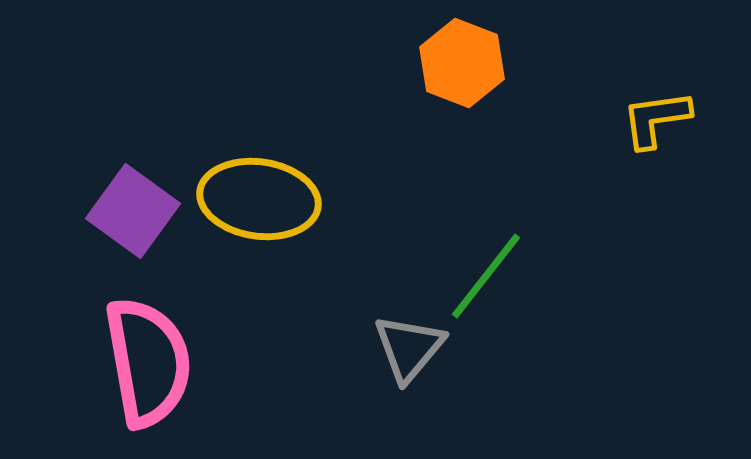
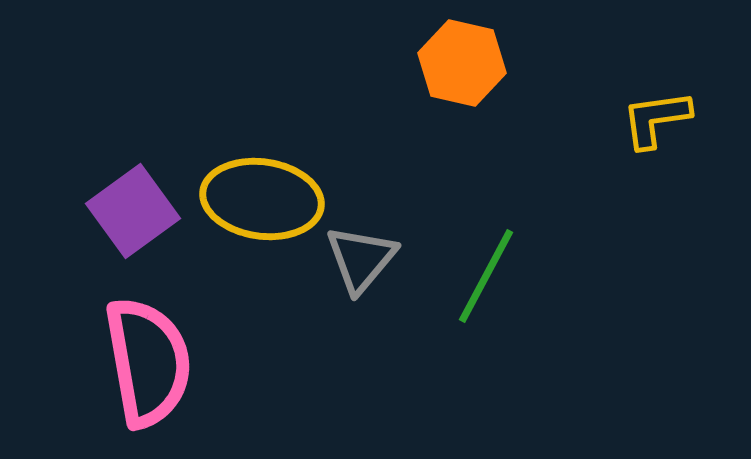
orange hexagon: rotated 8 degrees counterclockwise
yellow ellipse: moved 3 px right
purple square: rotated 18 degrees clockwise
green line: rotated 10 degrees counterclockwise
gray triangle: moved 48 px left, 89 px up
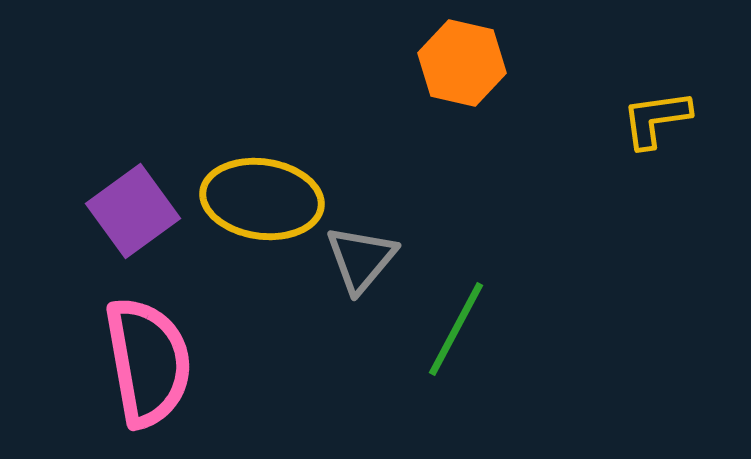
green line: moved 30 px left, 53 px down
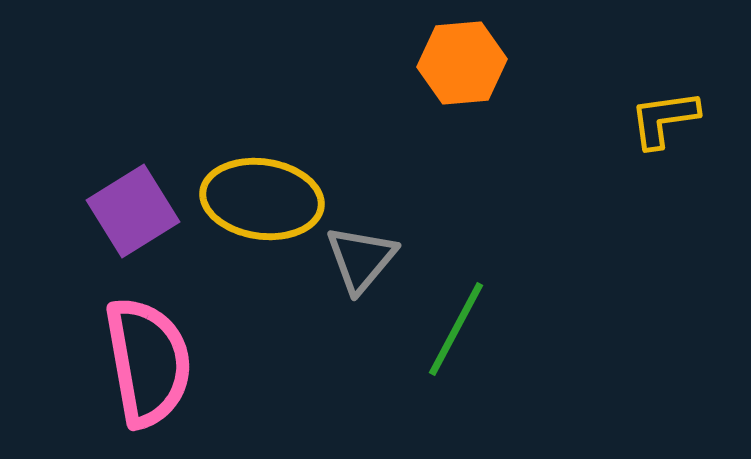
orange hexagon: rotated 18 degrees counterclockwise
yellow L-shape: moved 8 px right
purple square: rotated 4 degrees clockwise
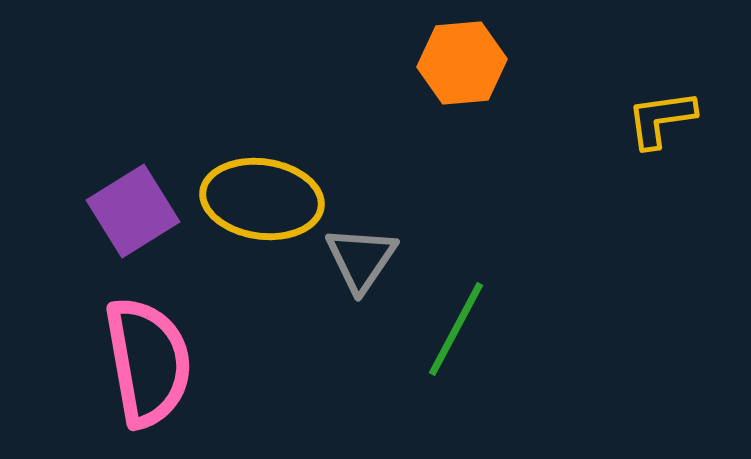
yellow L-shape: moved 3 px left
gray triangle: rotated 6 degrees counterclockwise
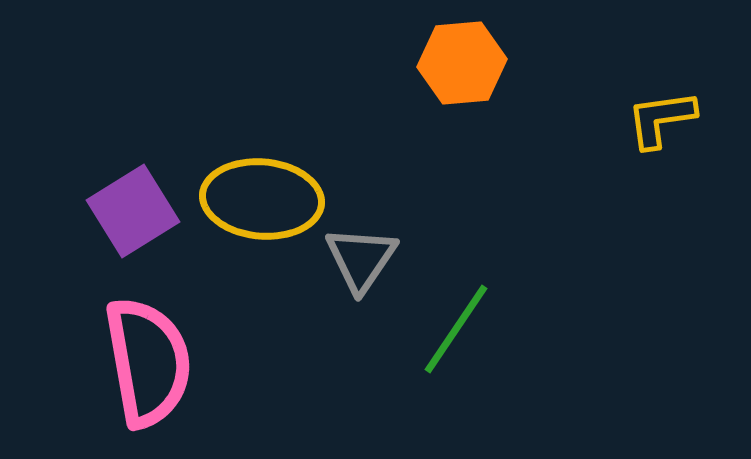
yellow ellipse: rotated 3 degrees counterclockwise
green line: rotated 6 degrees clockwise
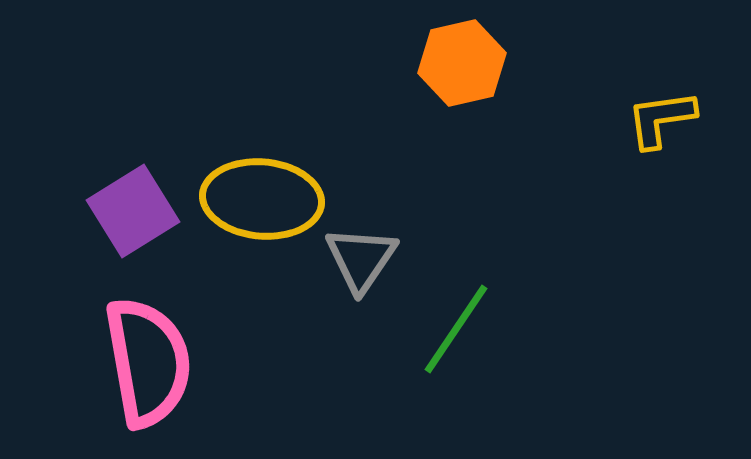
orange hexagon: rotated 8 degrees counterclockwise
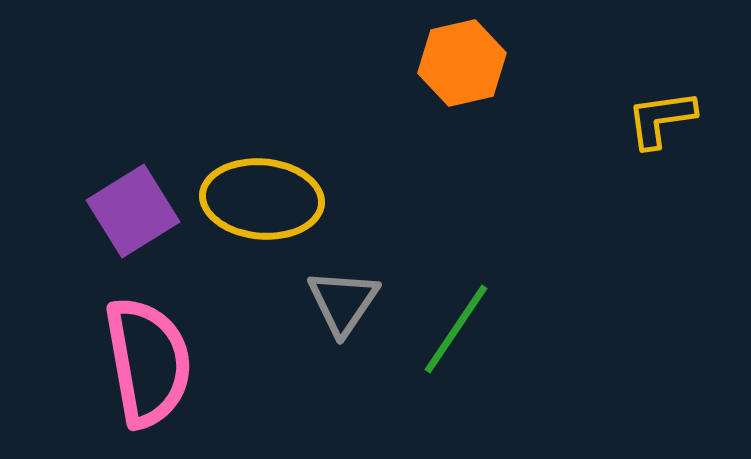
gray triangle: moved 18 px left, 43 px down
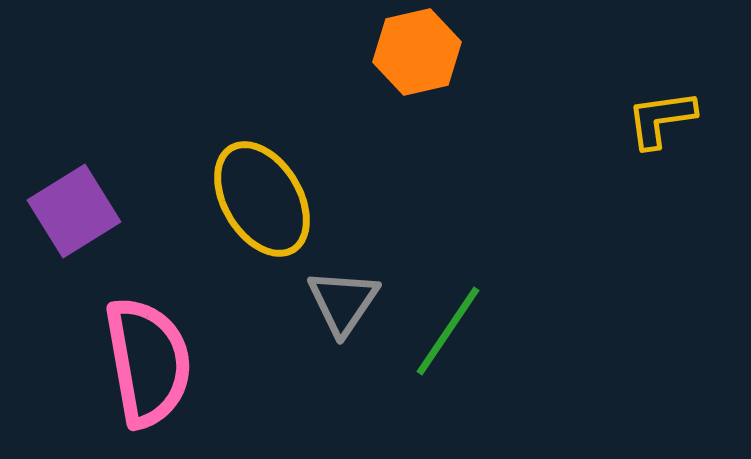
orange hexagon: moved 45 px left, 11 px up
yellow ellipse: rotated 54 degrees clockwise
purple square: moved 59 px left
green line: moved 8 px left, 2 px down
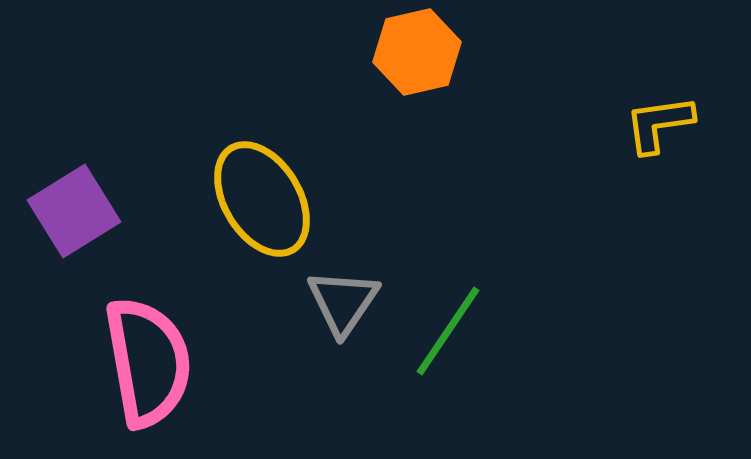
yellow L-shape: moved 2 px left, 5 px down
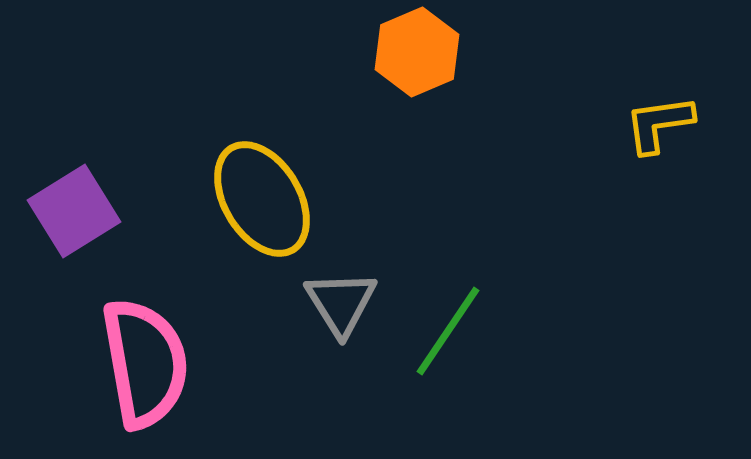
orange hexagon: rotated 10 degrees counterclockwise
gray triangle: moved 2 px left, 1 px down; rotated 6 degrees counterclockwise
pink semicircle: moved 3 px left, 1 px down
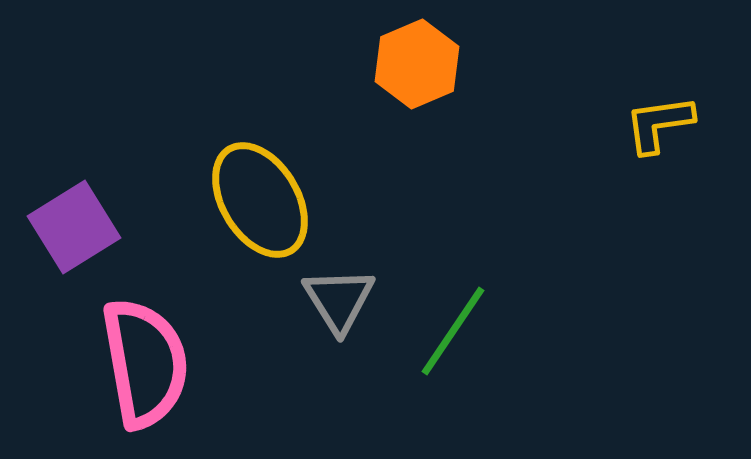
orange hexagon: moved 12 px down
yellow ellipse: moved 2 px left, 1 px down
purple square: moved 16 px down
gray triangle: moved 2 px left, 3 px up
green line: moved 5 px right
